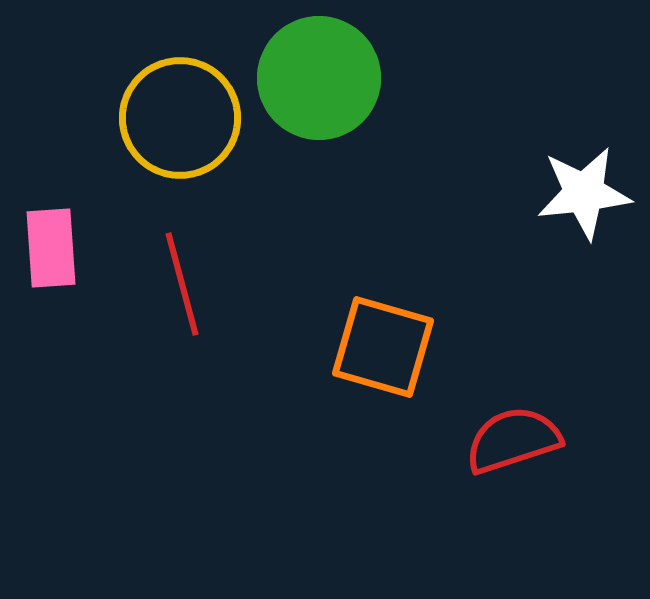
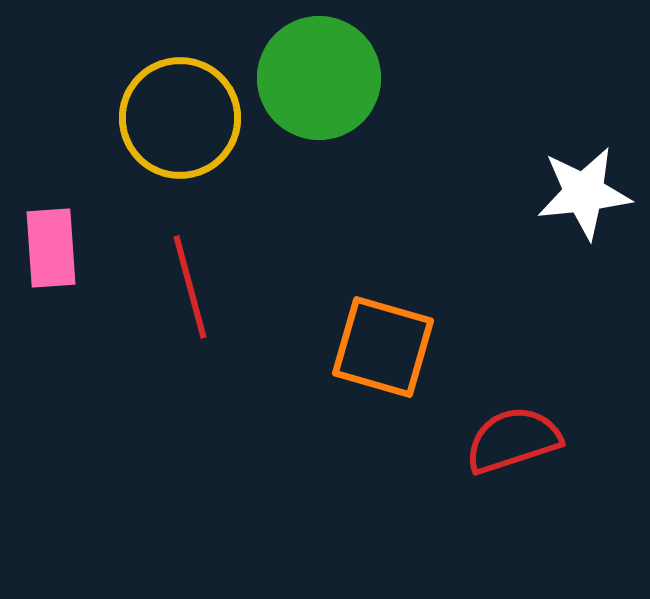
red line: moved 8 px right, 3 px down
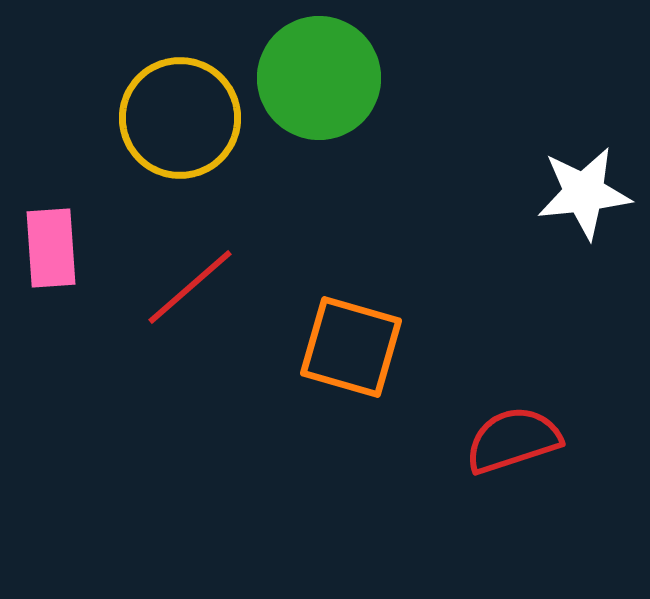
red line: rotated 64 degrees clockwise
orange square: moved 32 px left
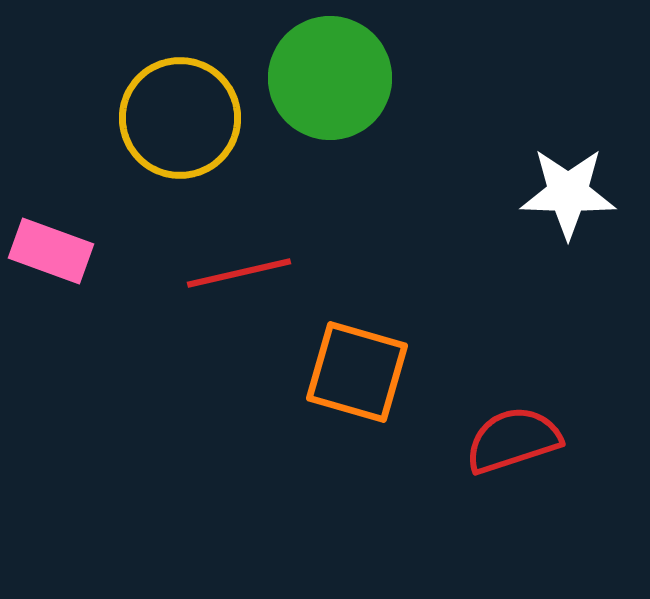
green circle: moved 11 px right
white star: moved 16 px left; rotated 8 degrees clockwise
pink rectangle: moved 3 px down; rotated 66 degrees counterclockwise
red line: moved 49 px right, 14 px up; rotated 28 degrees clockwise
orange square: moved 6 px right, 25 px down
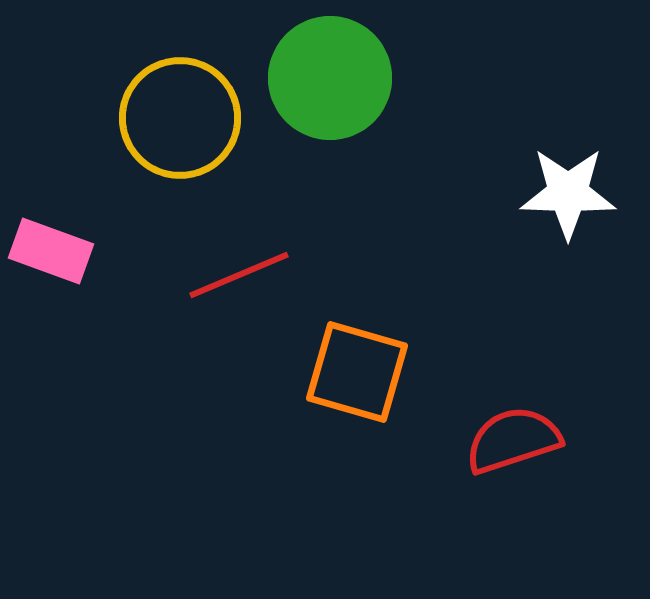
red line: moved 2 px down; rotated 10 degrees counterclockwise
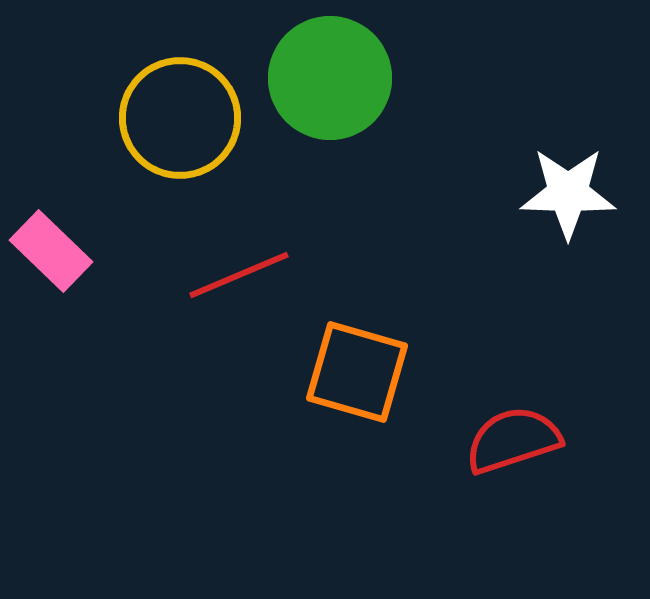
pink rectangle: rotated 24 degrees clockwise
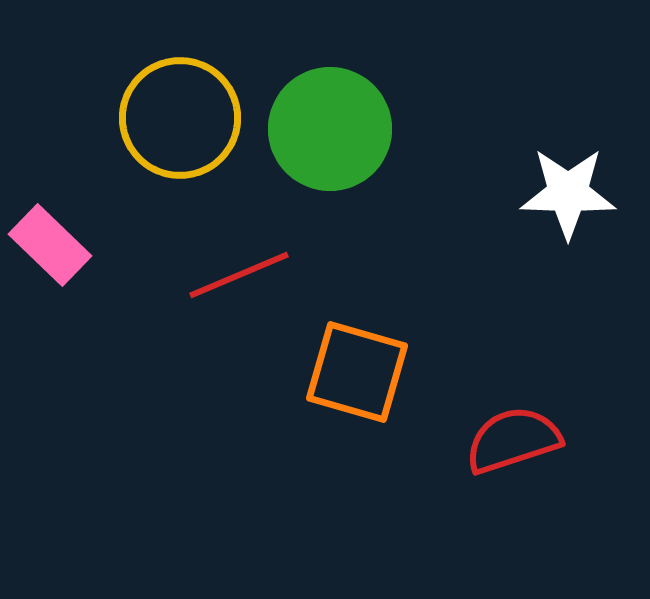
green circle: moved 51 px down
pink rectangle: moved 1 px left, 6 px up
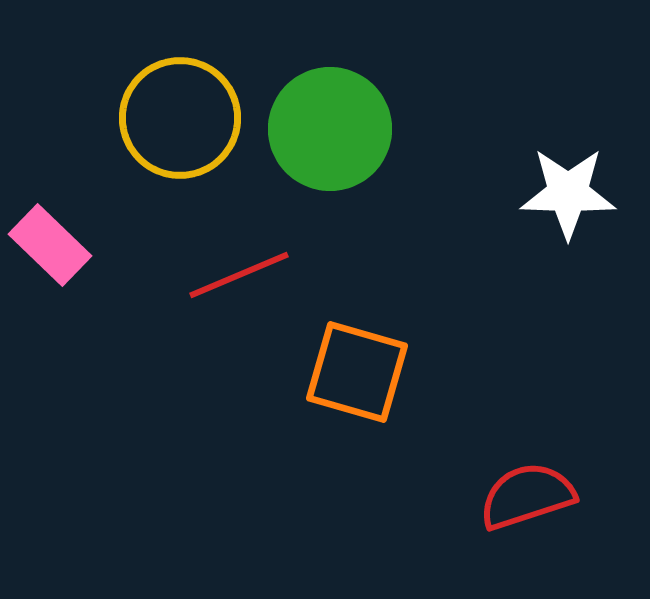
red semicircle: moved 14 px right, 56 px down
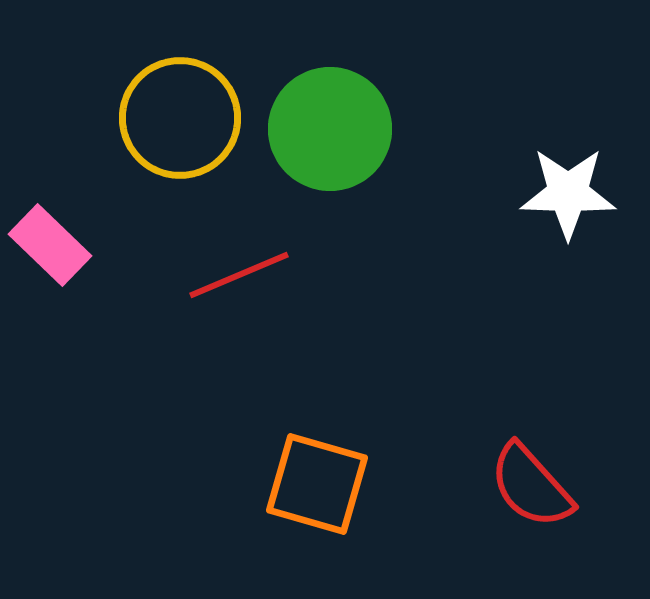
orange square: moved 40 px left, 112 px down
red semicircle: moved 4 px right, 10 px up; rotated 114 degrees counterclockwise
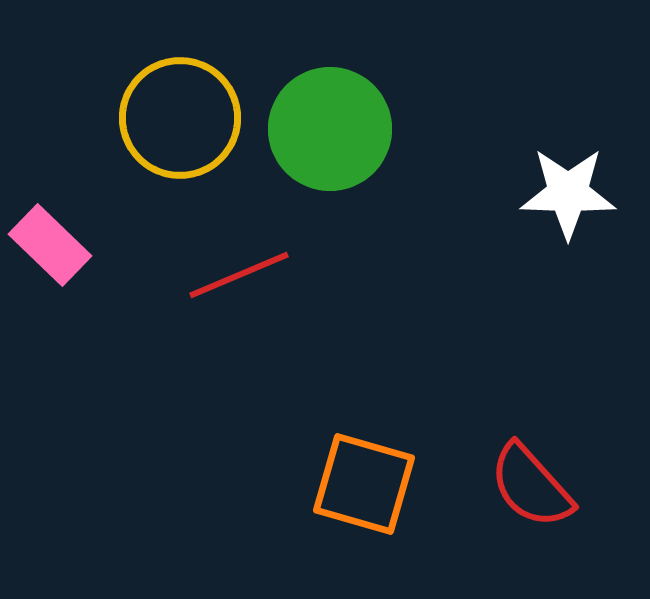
orange square: moved 47 px right
